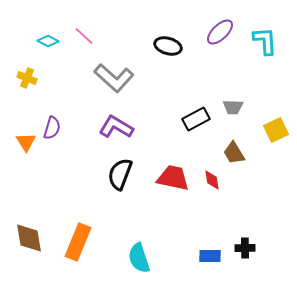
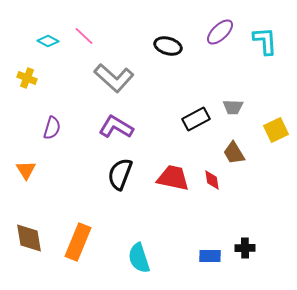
orange triangle: moved 28 px down
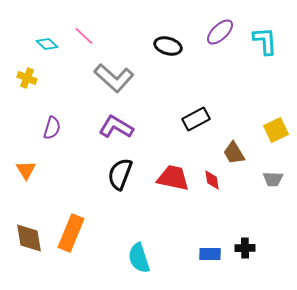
cyan diamond: moved 1 px left, 3 px down; rotated 15 degrees clockwise
gray trapezoid: moved 40 px right, 72 px down
orange rectangle: moved 7 px left, 9 px up
blue rectangle: moved 2 px up
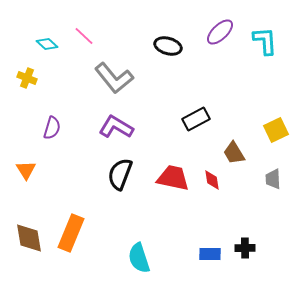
gray L-shape: rotated 9 degrees clockwise
gray trapezoid: rotated 85 degrees clockwise
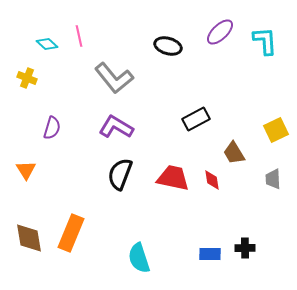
pink line: moved 5 px left; rotated 35 degrees clockwise
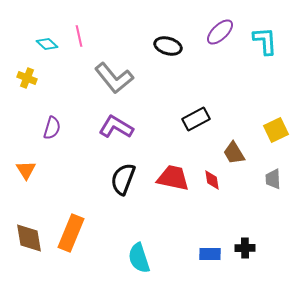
black semicircle: moved 3 px right, 5 px down
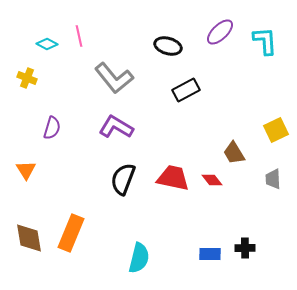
cyan diamond: rotated 15 degrees counterclockwise
black rectangle: moved 10 px left, 29 px up
red diamond: rotated 30 degrees counterclockwise
cyan semicircle: rotated 148 degrees counterclockwise
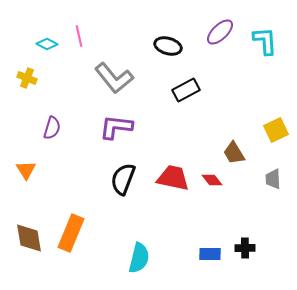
purple L-shape: rotated 24 degrees counterclockwise
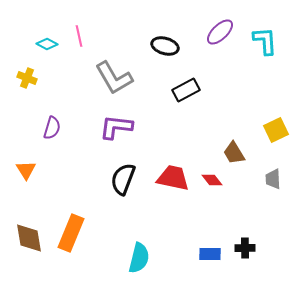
black ellipse: moved 3 px left
gray L-shape: rotated 9 degrees clockwise
